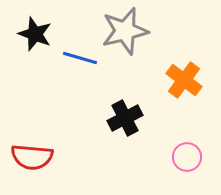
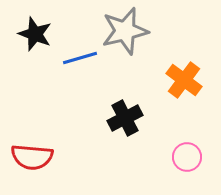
blue line: rotated 32 degrees counterclockwise
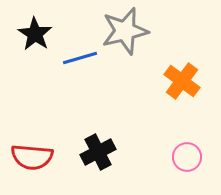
black star: rotated 12 degrees clockwise
orange cross: moved 2 px left, 1 px down
black cross: moved 27 px left, 34 px down
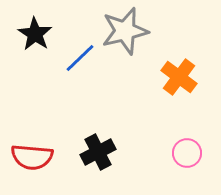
blue line: rotated 28 degrees counterclockwise
orange cross: moved 3 px left, 4 px up
pink circle: moved 4 px up
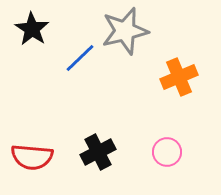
black star: moved 3 px left, 5 px up
orange cross: rotated 30 degrees clockwise
pink circle: moved 20 px left, 1 px up
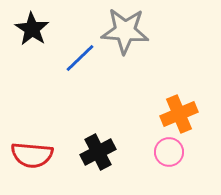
gray star: rotated 18 degrees clockwise
orange cross: moved 37 px down
pink circle: moved 2 px right
red semicircle: moved 2 px up
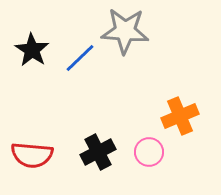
black star: moved 21 px down
orange cross: moved 1 px right, 2 px down
pink circle: moved 20 px left
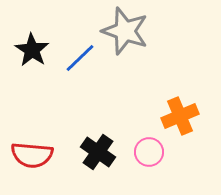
gray star: rotated 15 degrees clockwise
black cross: rotated 28 degrees counterclockwise
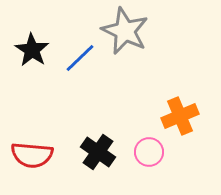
gray star: rotated 6 degrees clockwise
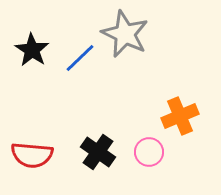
gray star: moved 3 px down
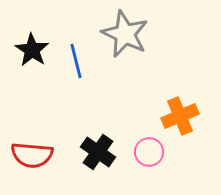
blue line: moved 4 px left, 3 px down; rotated 60 degrees counterclockwise
